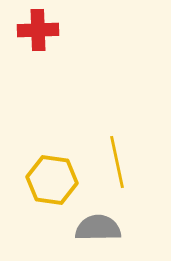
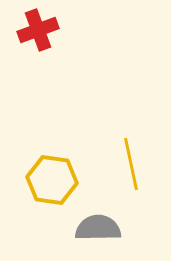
red cross: rotated 18 degrees counterclockwise
yellow line: moved 14 px right, 2 px down
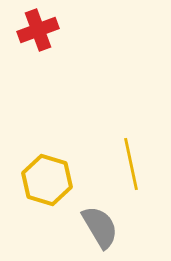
yellow hexagon: moved 5 px left; rotated 9 degrees clockwise
gray semicircle: moved 2 px right, 1 px up; rotated 60 degrees clockwise
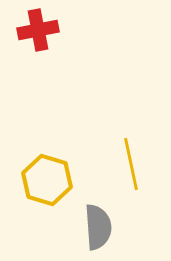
red cross: rotated 9 degrees clockwise
gray semicircle: moved 2 px left; rotated 27 degrees clockwise
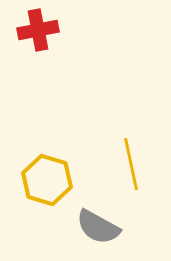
gray semicircle: rotated 123 degrees clockwise
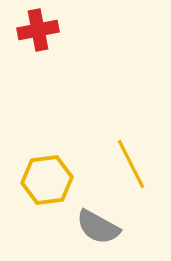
yellow line: rotated 15 degrees counterclockwise
yellow hexagon: rotated 24 degrees counterclockwise
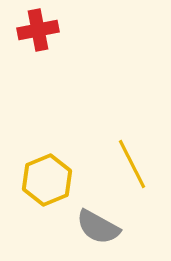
yellow line: moved 1 px right
yellow hexagon: rotated 15 degrees counterclockwise
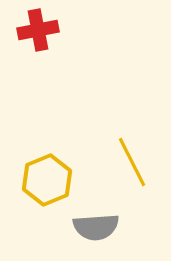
yellow line: moved 2 px up
gray semicircle: moved 2 px left; rotated 33 degrees counterclockwise
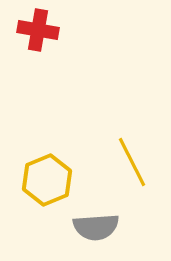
red cross: rotated 21 degrees clockwise
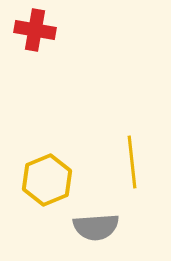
red cross: moved 3 px left
yellow line: rotated 21 degrees clockwise
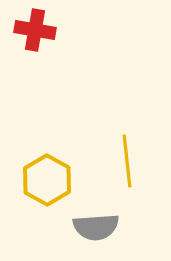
yellow line: moved 5 px left, 1 px up
yellow hexagon: rotated 9 degrees counterclockwise
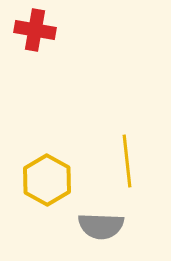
gray semicircle: moved 5 px right, 1 px up; rotated 6 degrees clockwise
